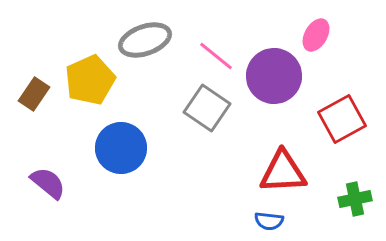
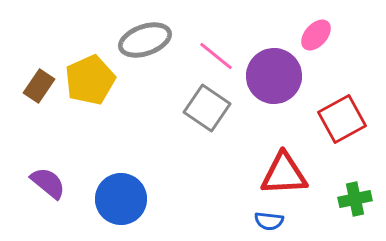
pink ellipse: rotated 12 degrees clockwise
brown rectangle: moved 5 px right, 8 px up
blue circle: moved 51 px down
red triangle: moved 1 px right, 2 px down
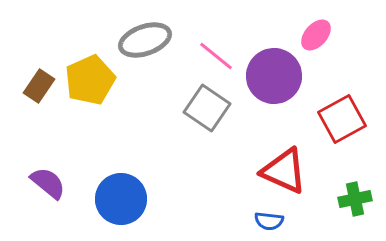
red triangle: moved 3 px up; rotated 27 degrees clockwise
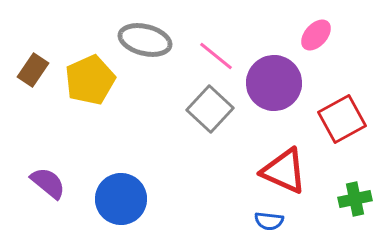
gray ellipse: rotated 33 degrees clockwise
purple circle: moved 7 px down
brown rectangle: moved 6 px left, 16 px up
gray square: moved 3 px right, 1 px down; rotated 9 degrees clockwise
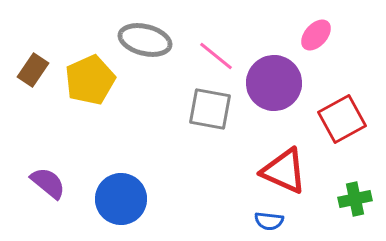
gray square: rotated 33 degrees counterclockwise
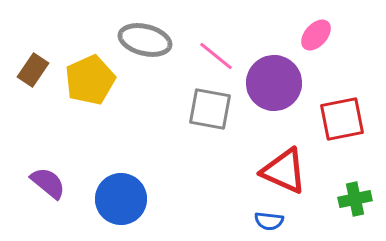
red square: rotated 18 degrees clockwise
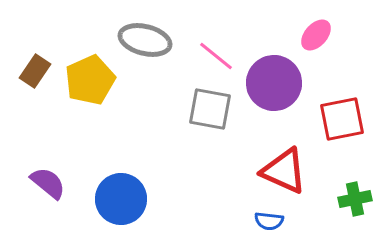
brown rectangle: moved 2 px right, 1 px down
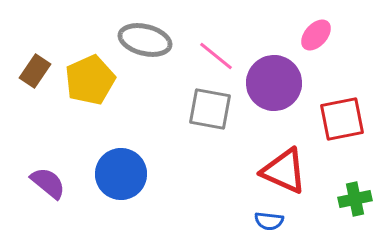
blue circle: moved 25 px up
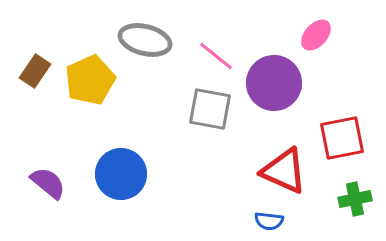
red square: moved 19 px down
